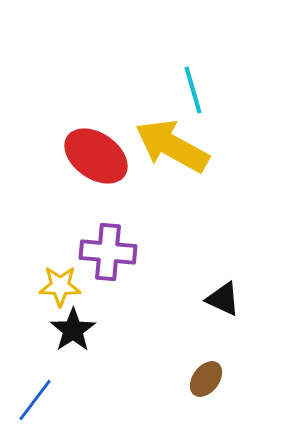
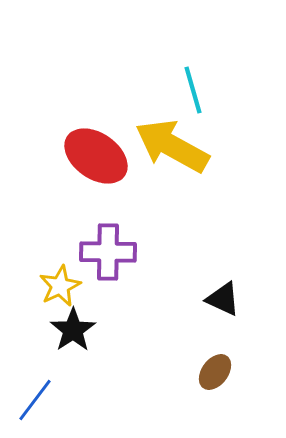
purple cross: rotated 4 degrees counterclockwise
yellow star: rotated 27 degrees counterclockwise
brown ellipse: moved 9 px right, 7 px up
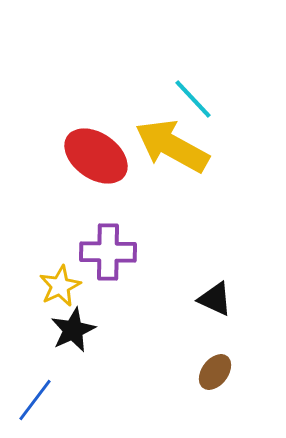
cyan line: moved 9 px down; rotated 27 degrees counterclockwise
black triangle: moved 8 px left
black star: rotated 9 degrees clockwise
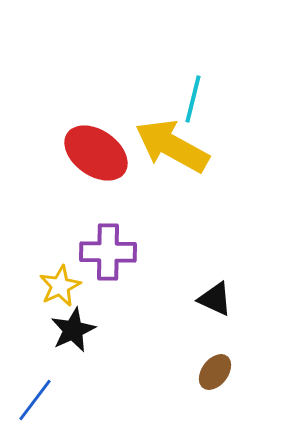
cyan line: rotated 57 degrees clockwise
red ellipse: moved 3 px up
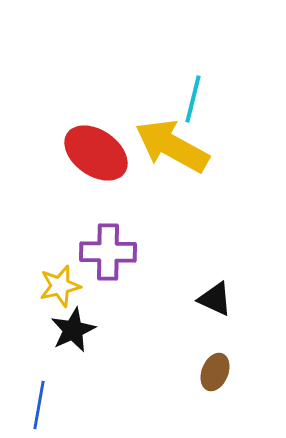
yellow star: rotated 12 degrees clockwise
brown ellipse: rotated 15 degrees counterclockwise
blue line: moved 4 px right, 5 px down; rotated 27 degrees counterclockwise
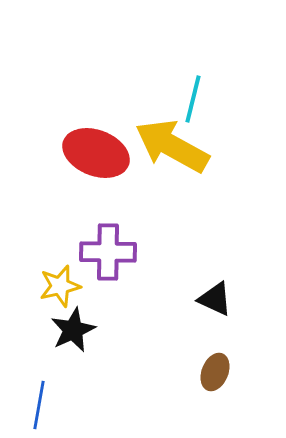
red ellipse: rotated 14 degrees counterclockwise
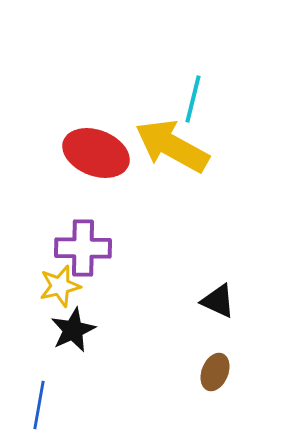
purple cross: moved 25 px left, 4 px up
black triangle: moved 3 px right, 2 px down
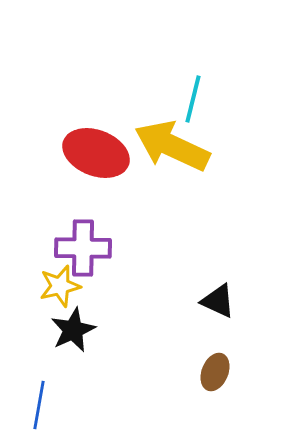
yellow arrow: rotated 4 degrees counterclockwise
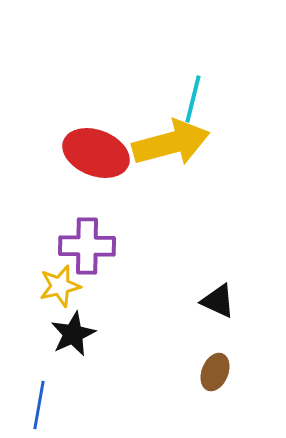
yellow arrow: moved 1 px left, 3 px up; rotated 140 degrees clockwise
purple cross: moved 4 px right, 2 px up
black star: moved 4 px down
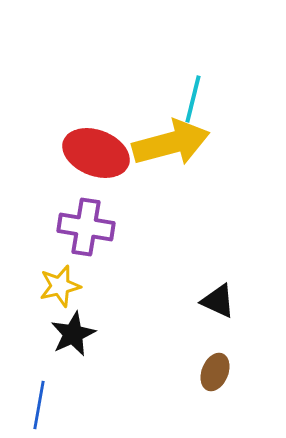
purple cross: moved 1 px left, 19 px up; rotated 8 degrees clockwise
